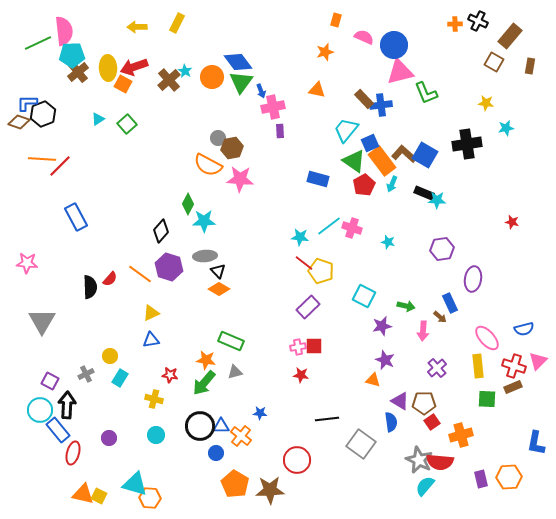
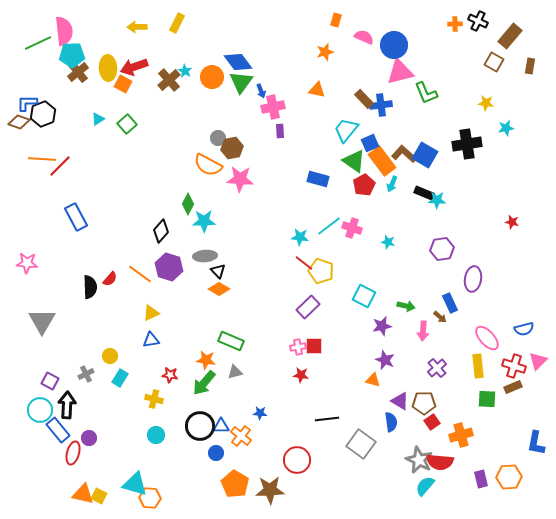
purple circle at (109, 438): moved 20 px left
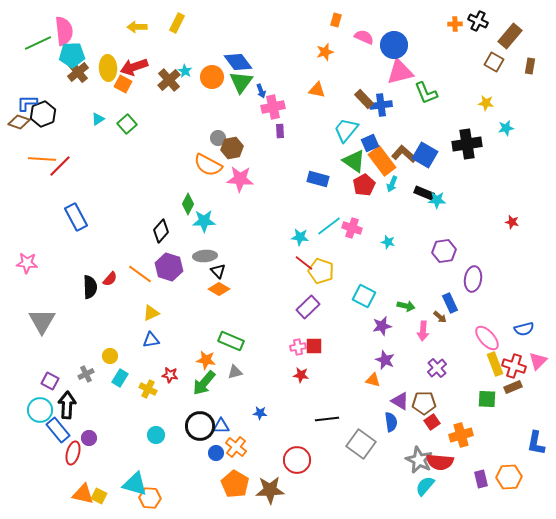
purple hexagon at (442, 249): moved 2 px right, 2 px down
yellow rectangle at (478, 366): moved 17 px right, 2 px up; rotated 15 degrees counterclockwise
yellow cross at (154, 399): moved 6 px left, 10 px up; rotated 12 degrees clockwise
orange cross at (241, 436): moved 5 px left, 11 px down
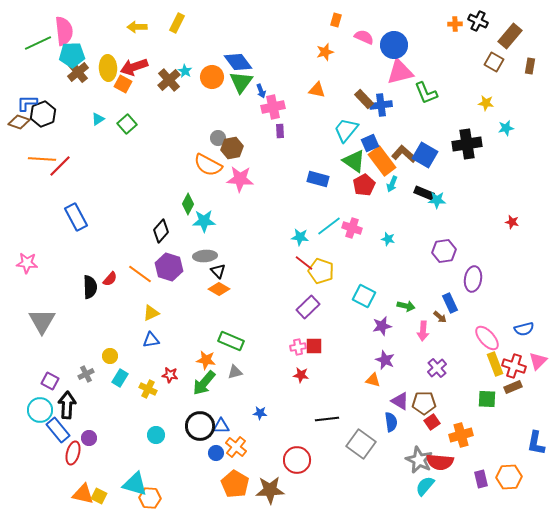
cyan star at (388, 242): moved 3 px up
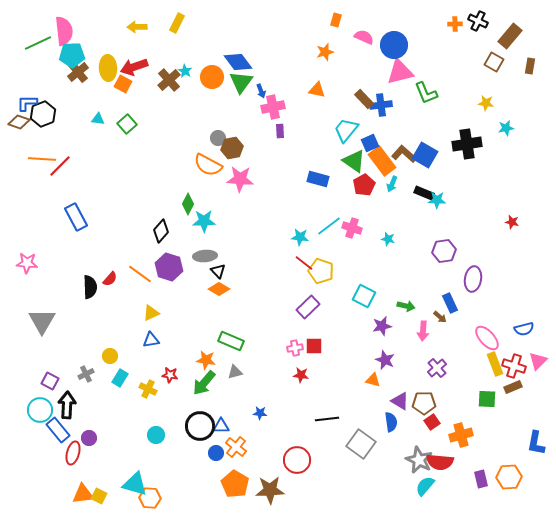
cyan triangle at (98, 119): rotated 40 degrees clockwise
pink cross at (298, 347): moved 3 px left, 1 px down
orange triangle at (83, 494): rotated 20 degrees counterclockwise
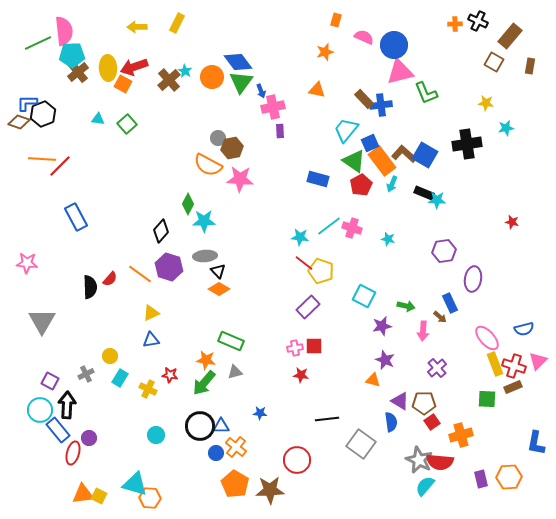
red pentagon at (364, 185): moved 3 px left
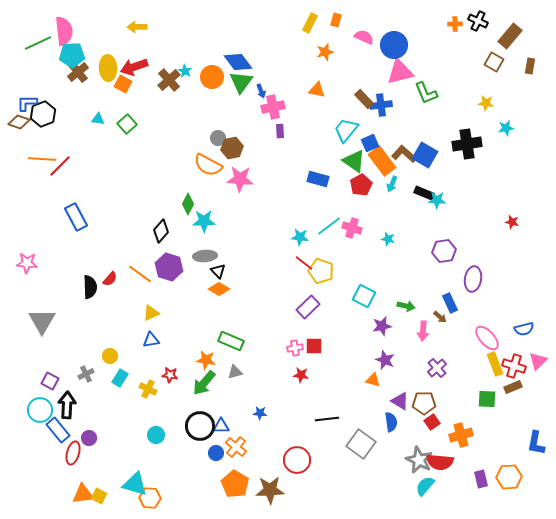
yellow rectangle at (177, 23): moved 133 px right
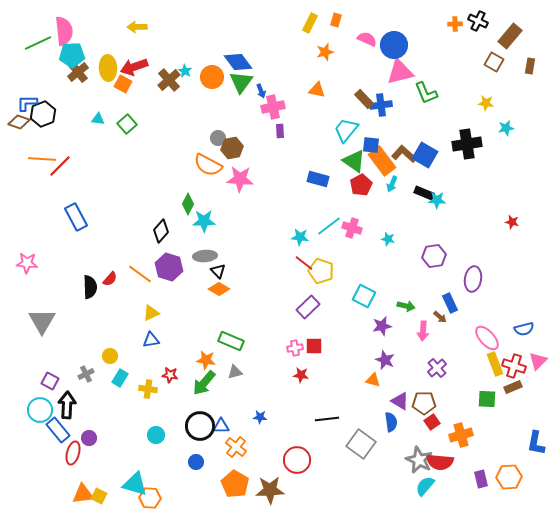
pink semicircle at (364, 37): moved 3 px right, 2 px down
blue square at (370, 143): moved 1 px right, 2 px down; rotated 30 degrees clockwise
purple hexagon at (444, 251): moved 10 px left, 5 px down
yellow cross at (148, 389): rotated 18 degrees counterclockwise
blue star at (260, 413): moved 4 px down
blue circle at (216, 453): moved 20 px left, 9 px down
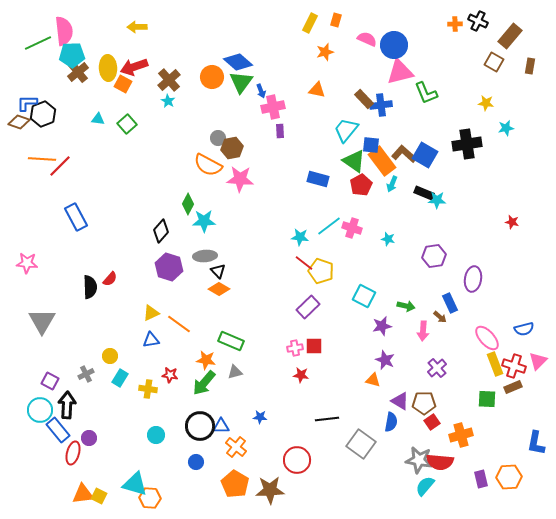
blue diamond at (238, 62): rotated 12 degrees counterclockwise
cyan star at (185, 71): moved 17 px left, 30 px down
orange line at (140, 274): moved 39 px right, 50 px down
blue semicircle at (391, 422): rotated 18 degrees clockwise
gray star at (419, 460): rotated 16 degrees counterclockwise
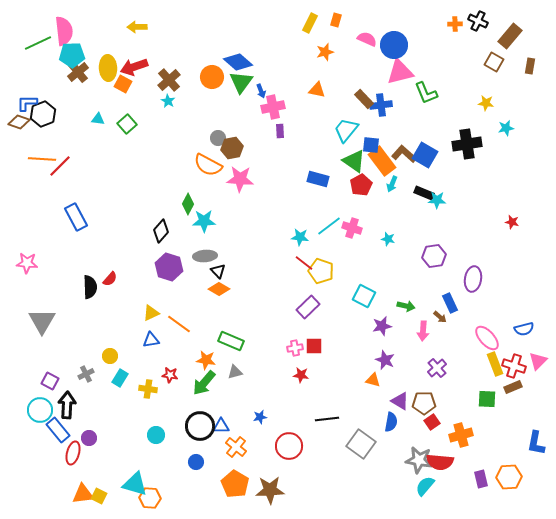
blue star at (260, 417): rotated 16 degrees counterclockwise
red circle at (297, 460): moved 8 px left, 14 px up
